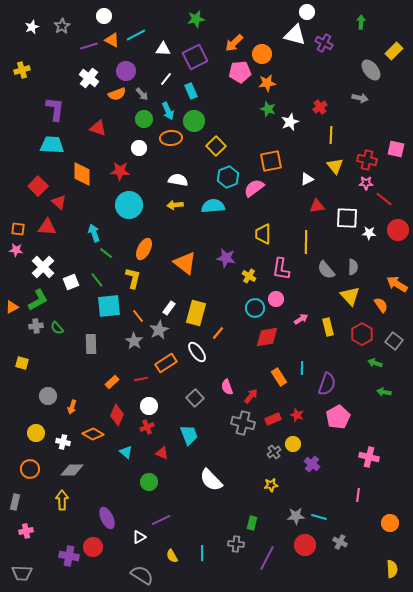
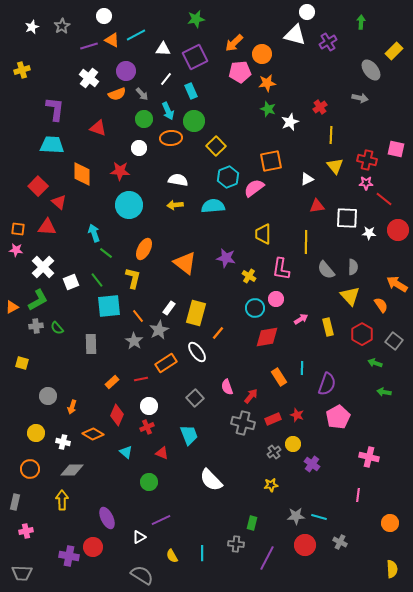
purple cross at (324, 43): moved 4 px right, 1 px up; rotated 30 degrees clockwise
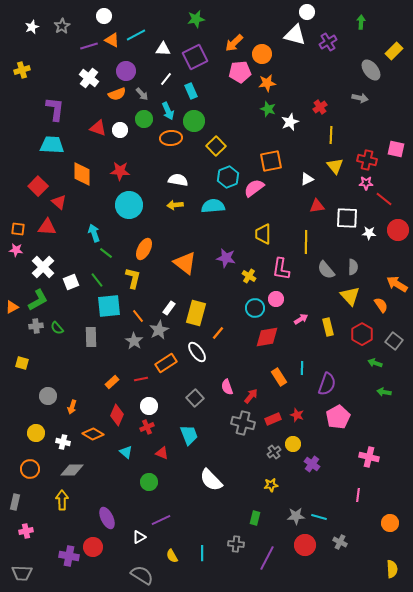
white circle at (139, 148): moved 19 px left, 18 px up
gray rectangle at (91, 344): moved 7 px up
green rectangle at (252, 523): moved 3 px right, 5 px up
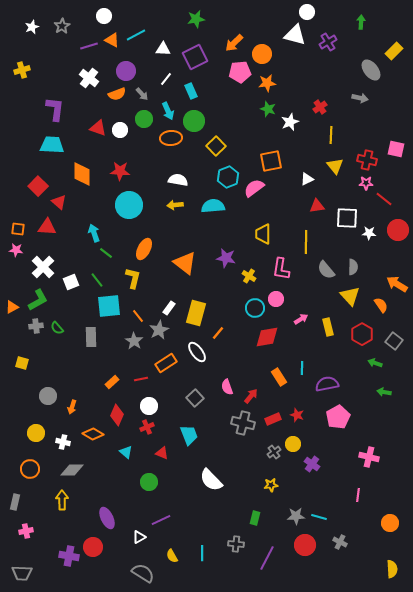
purple semicircle at (327, 384): rotated 120 degrees counterclockwise
gray semicircle at (142, 575): moved 1 px right, 2 px up
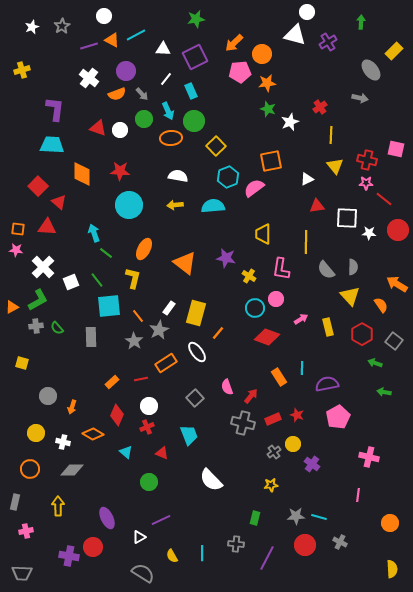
white semicircle at (178, 180): moved 4 px up
red diamond at (267, 337): rotated 30 degrees clockwise
yellow arrow at (62, 500): moved 4 px left, 6 px down
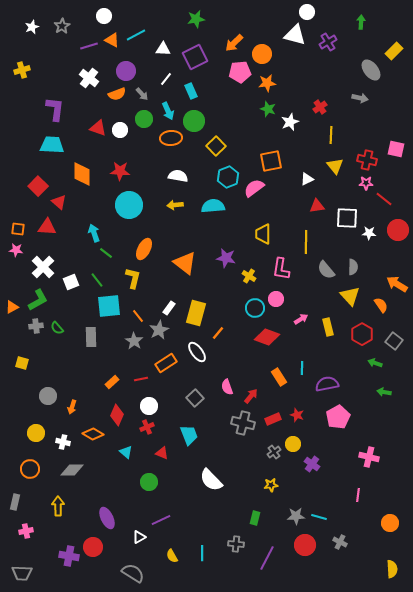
gray semicircle at (143, 573): moved 10 px left
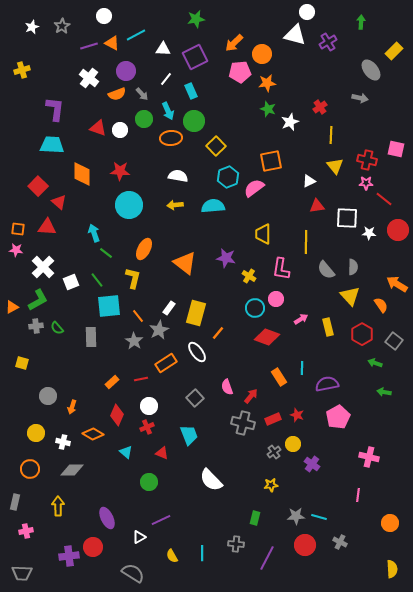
orange triangle at (112, 40): moved 3 px down
white triangle at (307, 179): moved 2 px right, 2 px down
purple cross at (69, 556): rotated 18 degrees counterclockwise
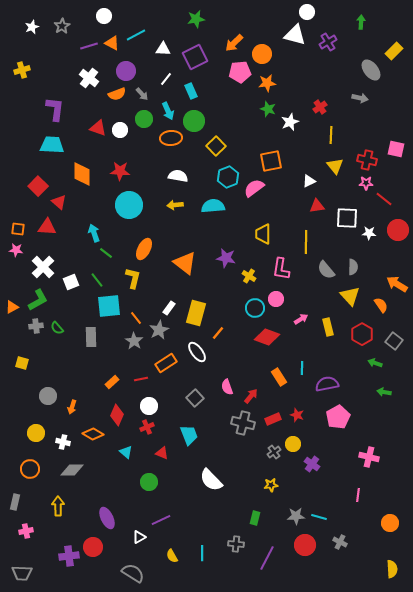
orange line at (138, 316): moved 2 px left, 2 px down
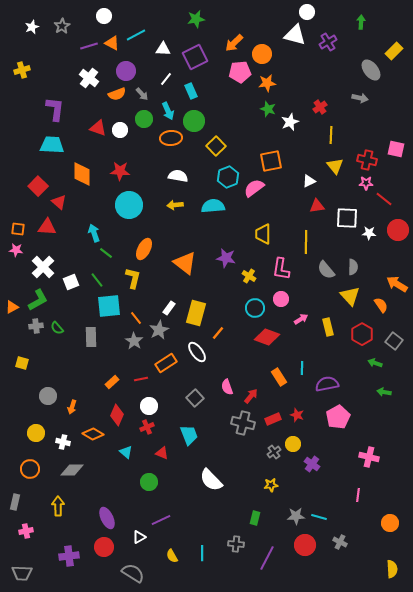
pink circle at (276, 299): moved 5 px right
red circle at (93, 547): moved 11 px right
